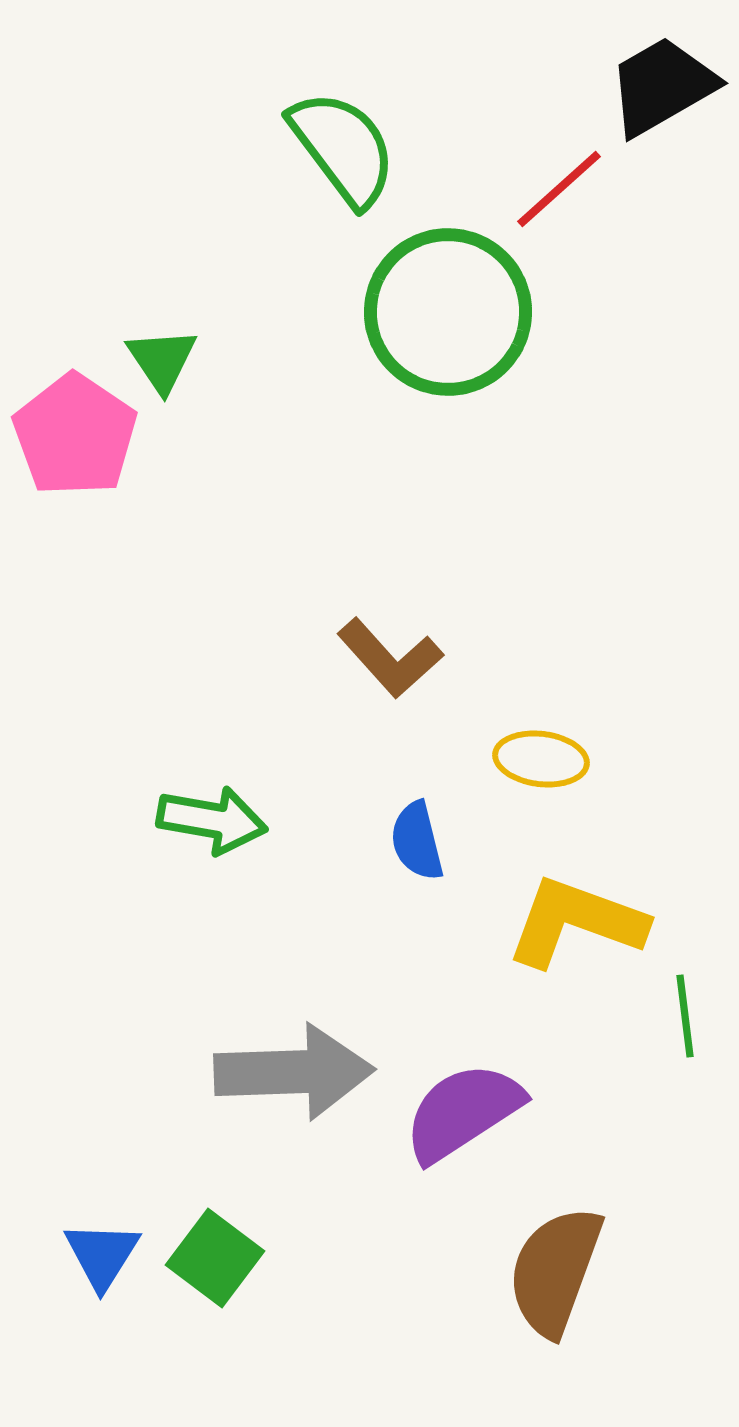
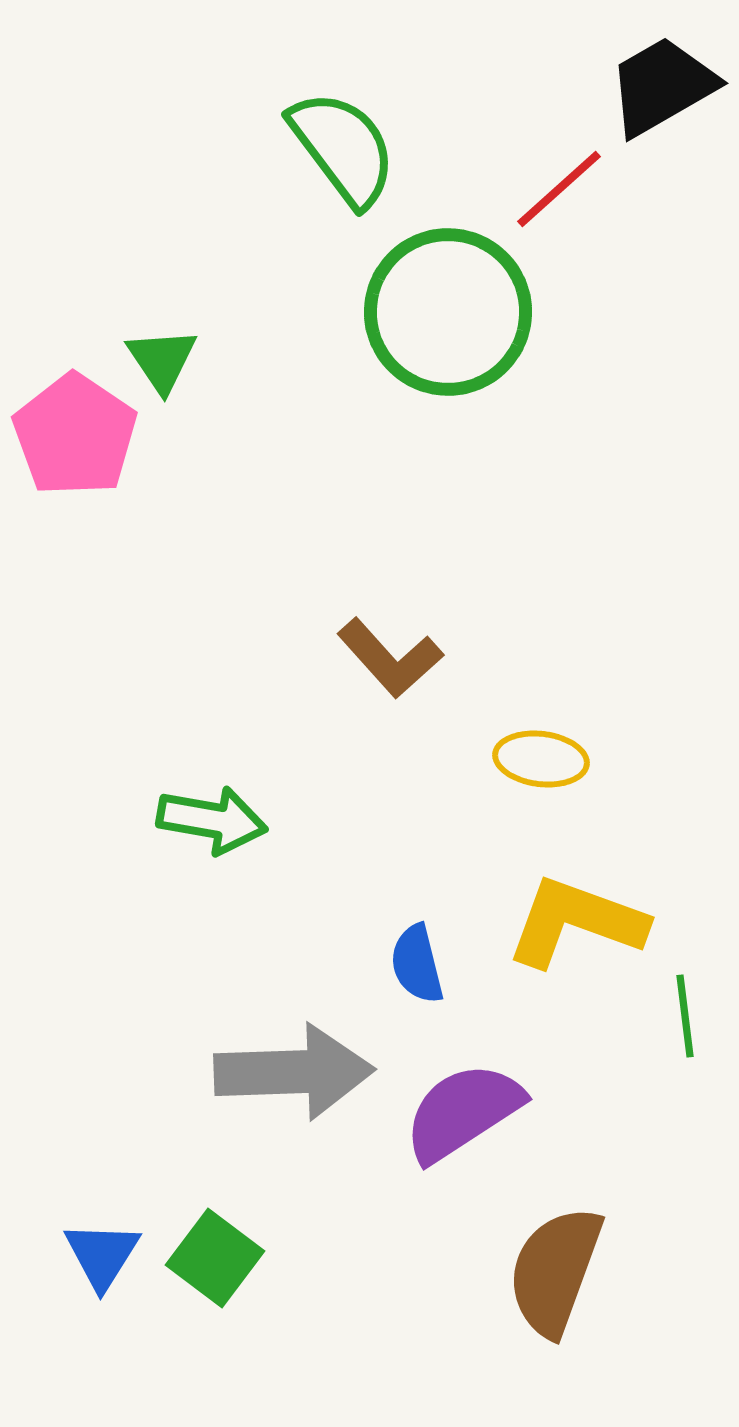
blue semicircle: moved 123 px down
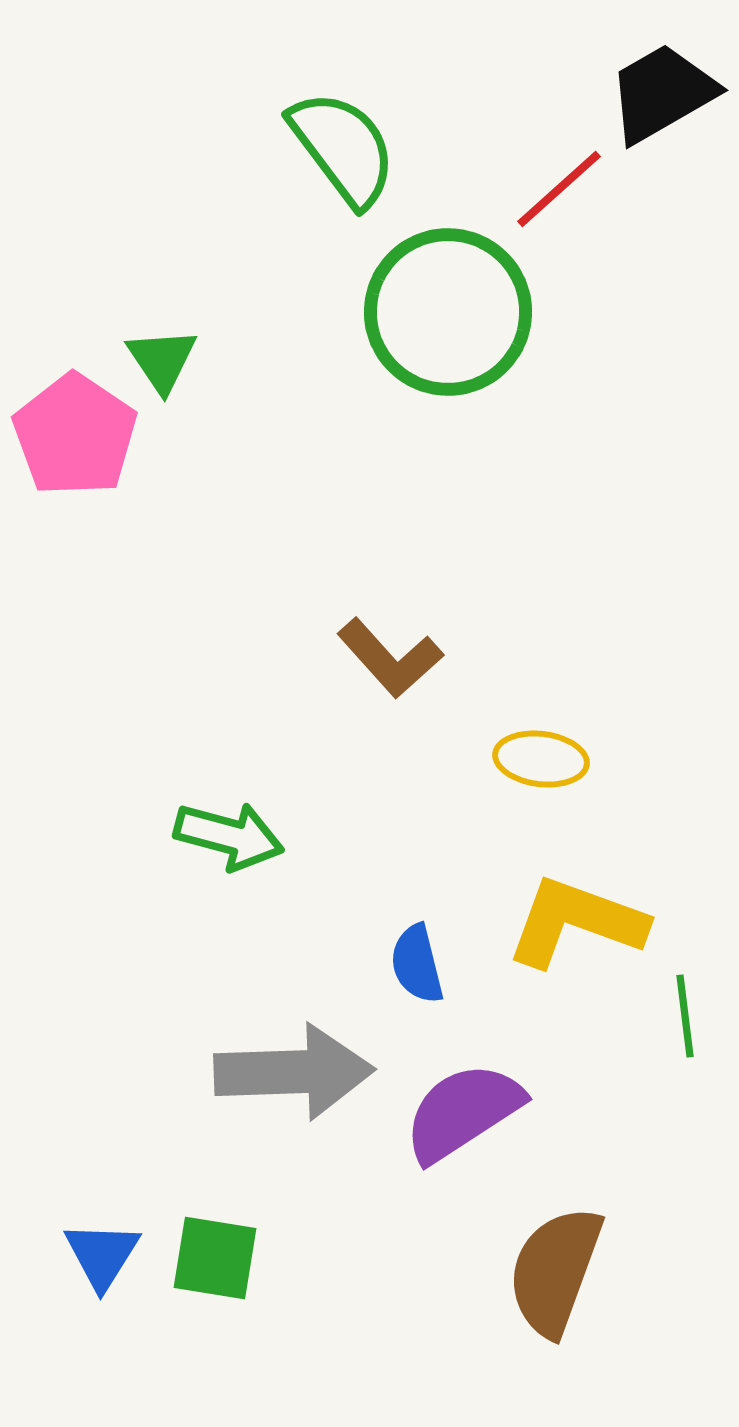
black trapezoid: moved 7 px down
green arrow: moved 17 px right, 16 px down; rotated 5 degrees clockwise
green square: rotated 28 degrees counterclockwise
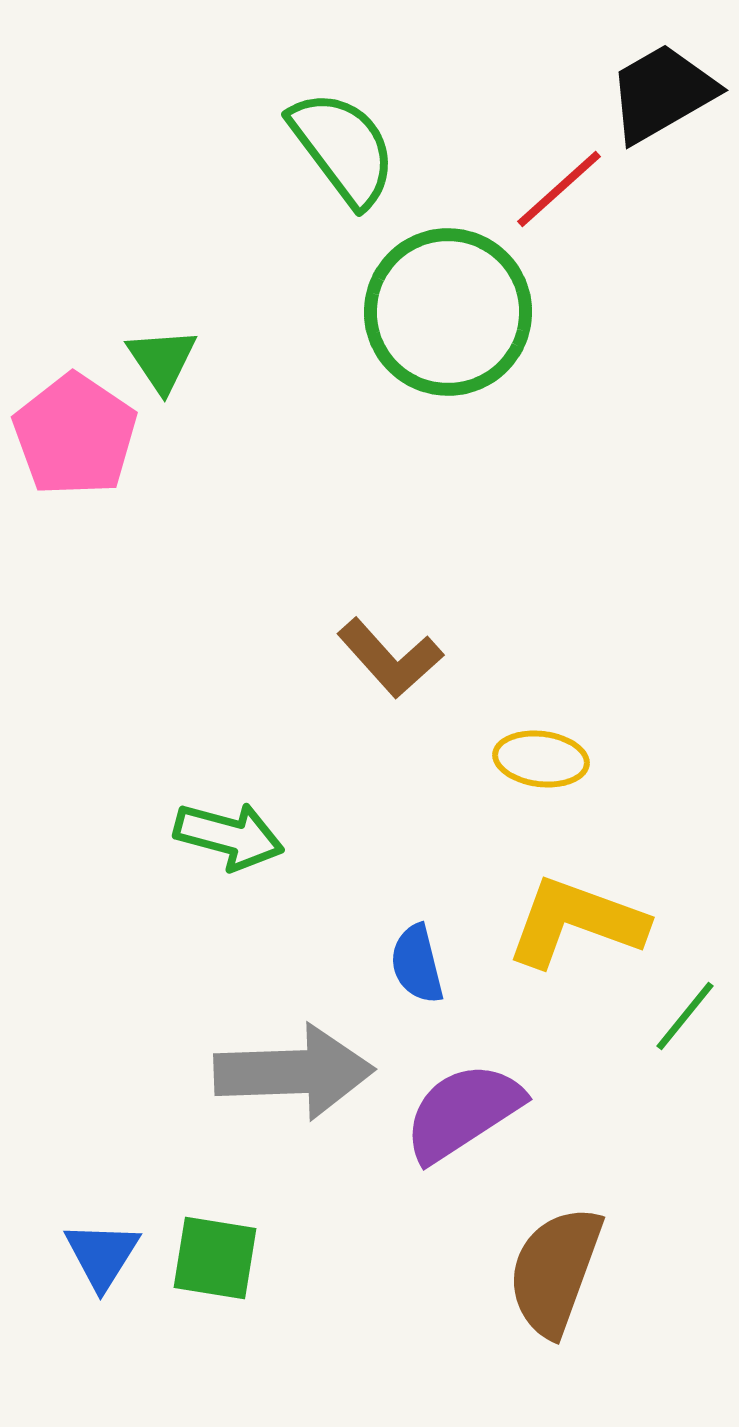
green line: rotated 46 degrees clockwise
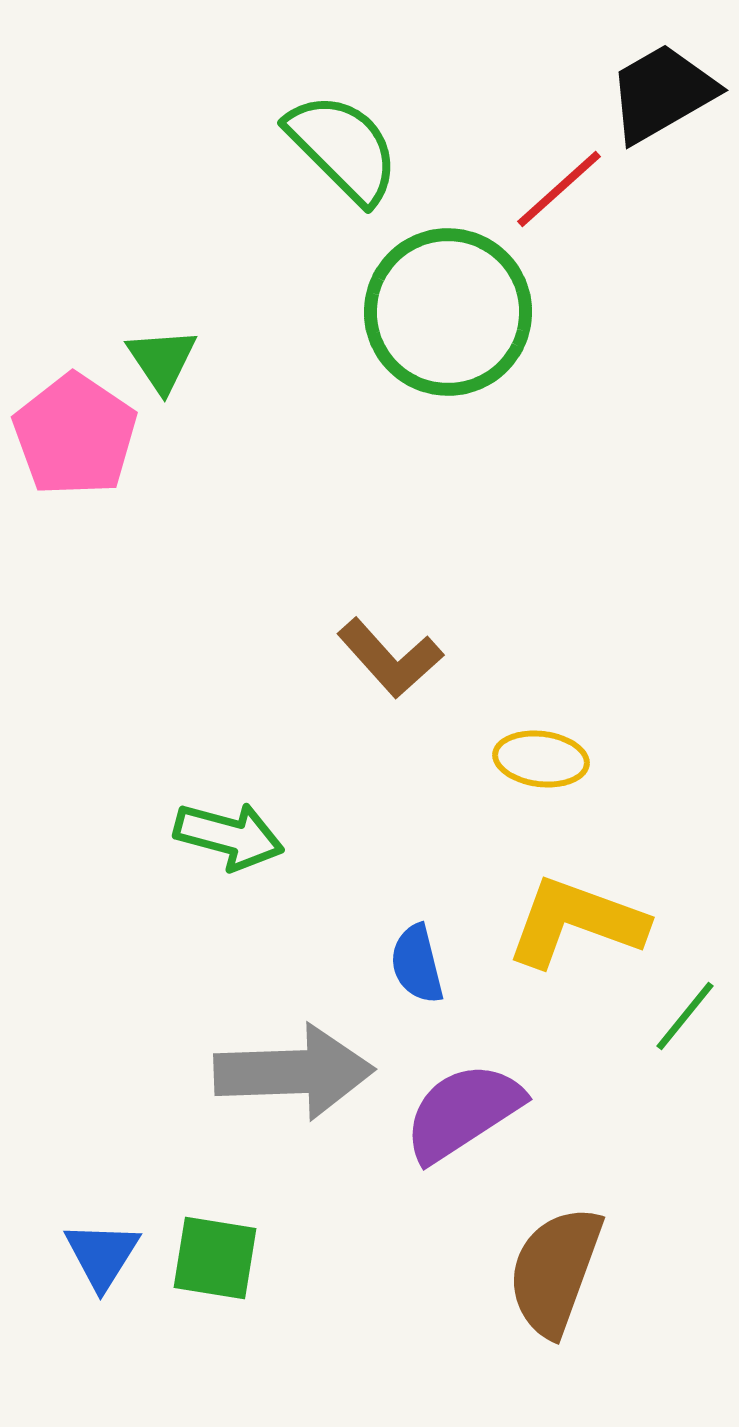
green semicircle: rotated 8 degrees counterclockwise
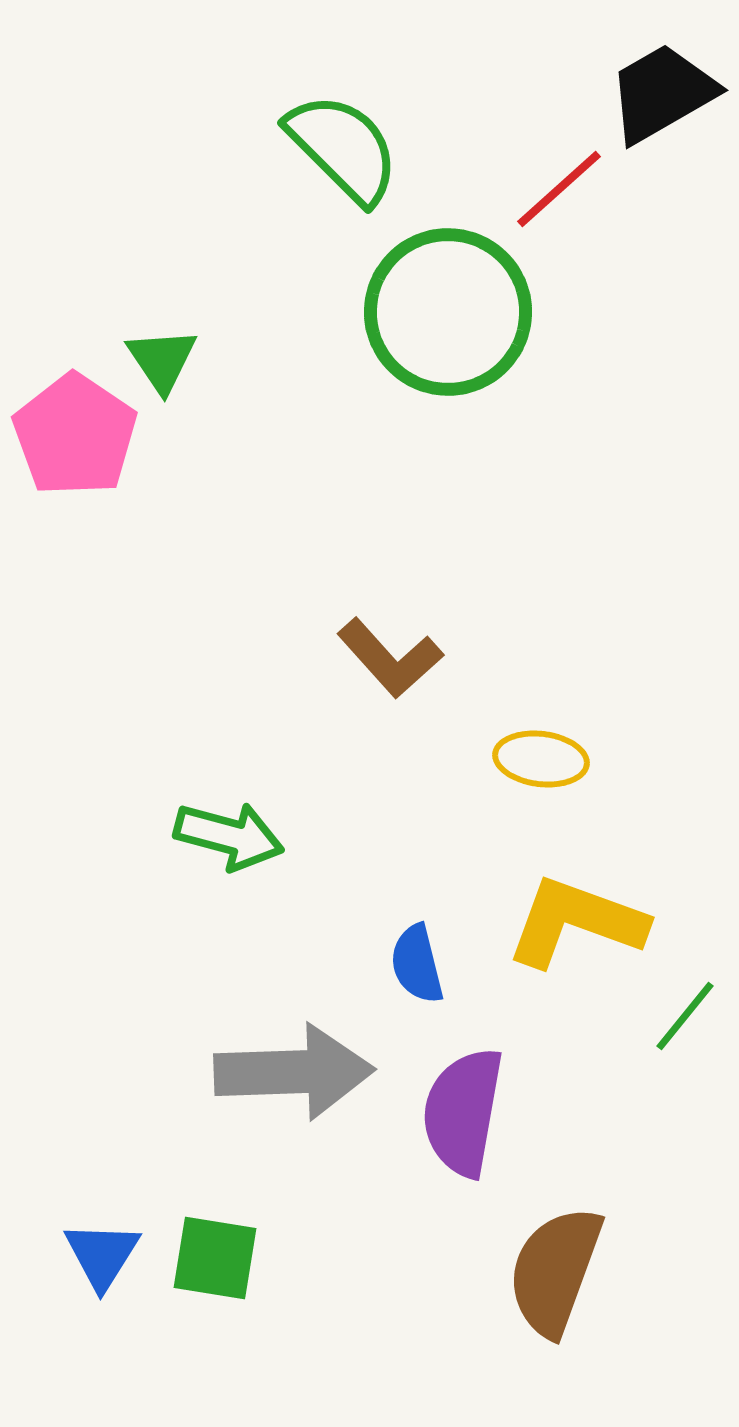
purple semicircle: rotated 47 degrees counterclockwise
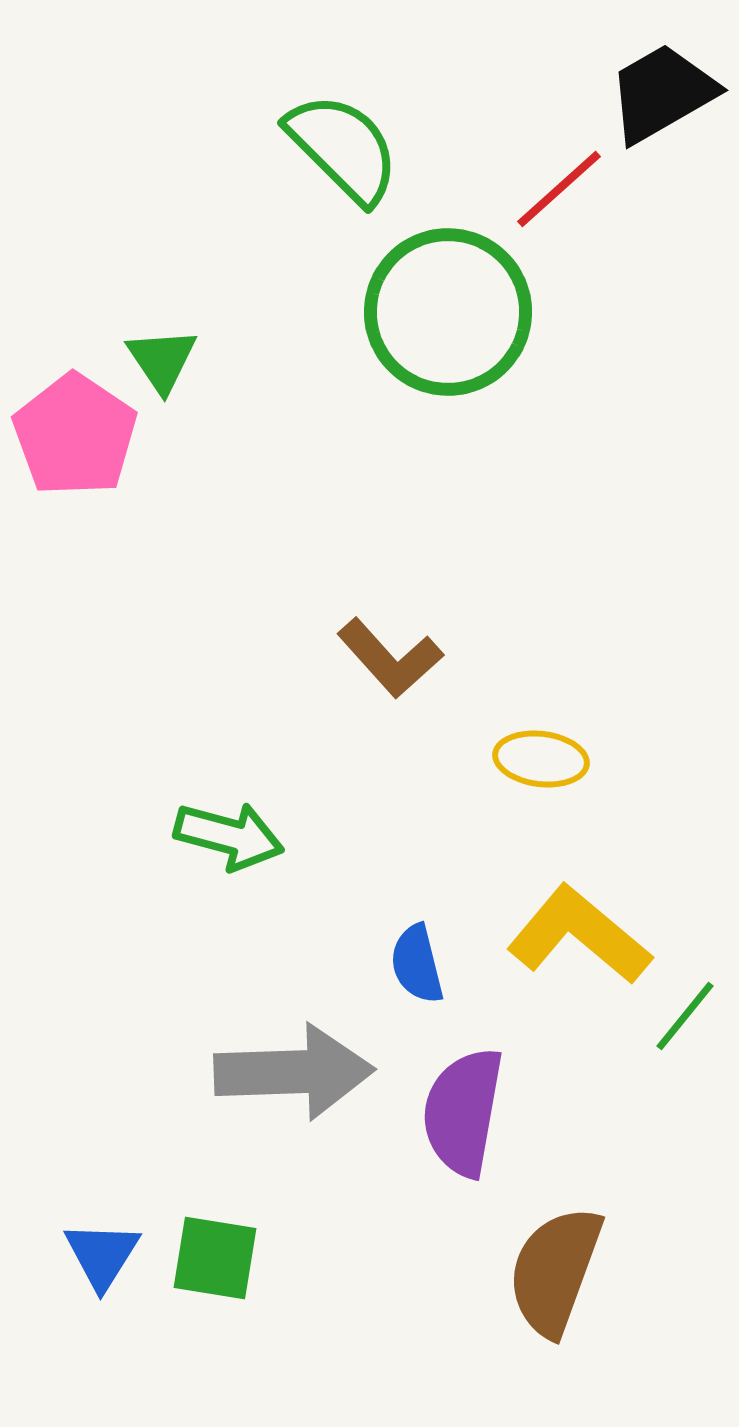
yellow L-shape: moved 3 px right, 13 px down; rotated 20 degrees clockwise
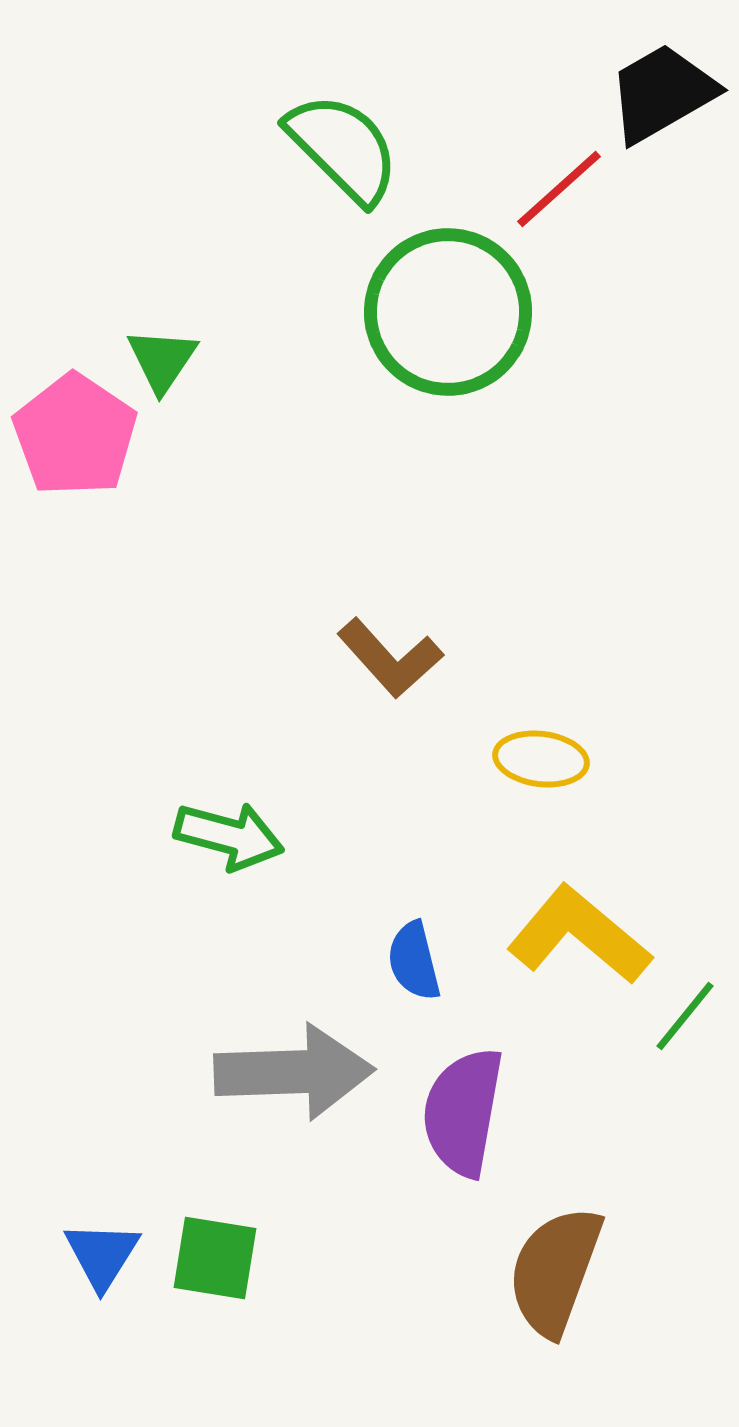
green triangle: rotated 8 degrees clockwise
blue semicircle: moved 3 px left, 3 px up
